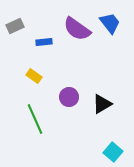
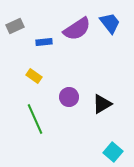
purple semicircle: rotated 68 degrees counterclockwise
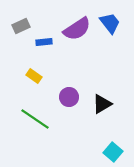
gray rectangle: moved 6 px right
green line: rotated 32 degrees counterclockwise
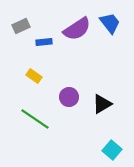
cyan square: moved 1 px left, 2 px up
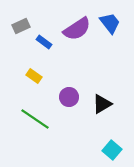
blue rectangle: rotated 42 degrees clockwise
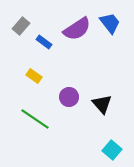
gray rectangle: rotated 24 degrees counterclockwise
black triangle: rotated 40 degrees counterclockwise
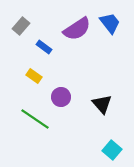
blue rectangle: moved 5 px down
purple circle: moved 8 px left
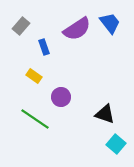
blue rectangle: rotated 35 degrees clockwise
black triangle: moved 3 px right, 10 px down; rotated 30 degrees counterclockwise
cyan square: moved 4 px right, 6 px up
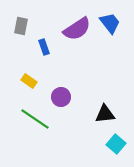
gray rectangle: rotated 30 degrees counterclockwise
yellow rectangle: moved 5 px left, 5 px down
black triangle: rotated 25 degrees counterclockwise
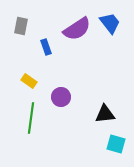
blue rectangle: moved 2 px right
green line: moved 4 px left, 1 px up; rotated 64 degrees clockwise
cyan square: rotated 24 degrees counterclockwise
